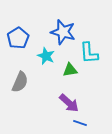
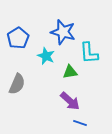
green triangle: moved 2 px down
gray semicircle: moved 3 px left, 2 px down
purple arrow: moved 1 px right, 2 px up
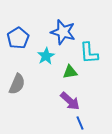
cyan star: rotated 18 degrees clockwise
blue line: rotated 48 degrees clockwise
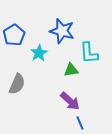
blue star: moved 1 px left, 1 px up
blue pentagon: moved 4 px left, 3 px up
cyan star: moved 7 px left, 3 px up
green triangle: moved 1 px right, 2 px up
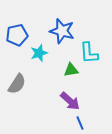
blue pentagon: moved 3 px right; rotated 20 degrees clockwise
cyan star: rotated 12 degrees clockwise
gray semicircle: rotated 10 degrees clockwise
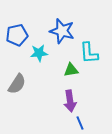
cyan star: rotated 12 degrees clockwise
purple arrow: rotated 40 degrees clockwise
